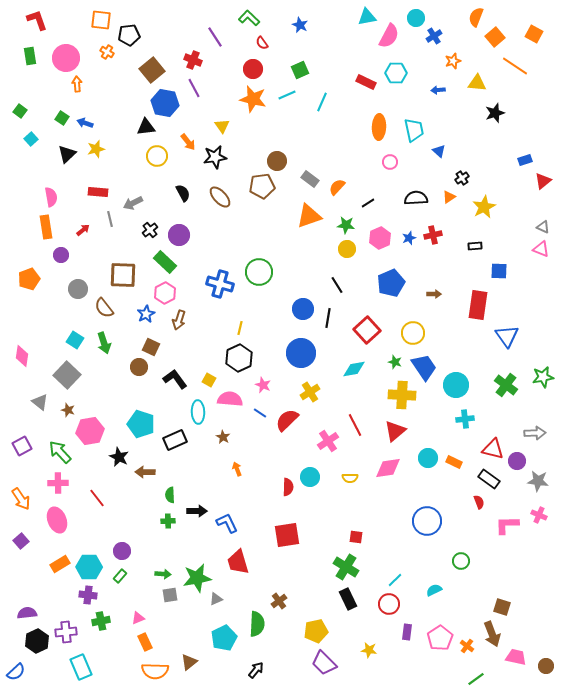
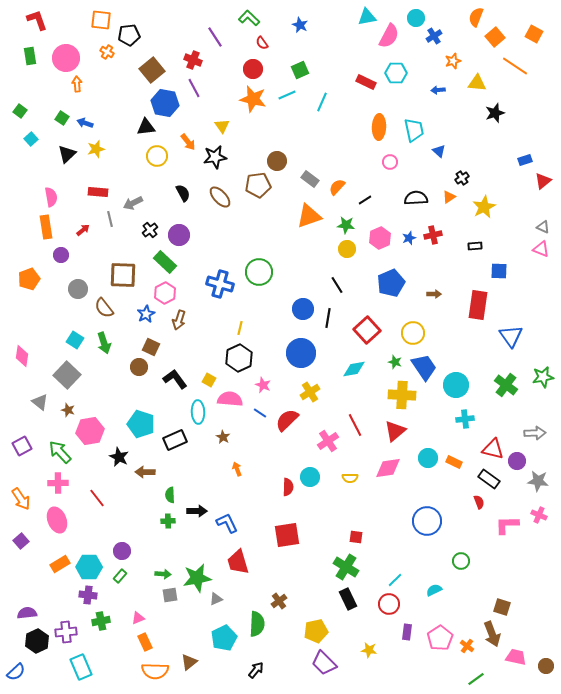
brown pentagon at (262, 186): moved 4 px left, 1 px up
black line at (368, 203): moved 3 px left, 3 px up
blue triangle at (507, 336): moved 4 px right
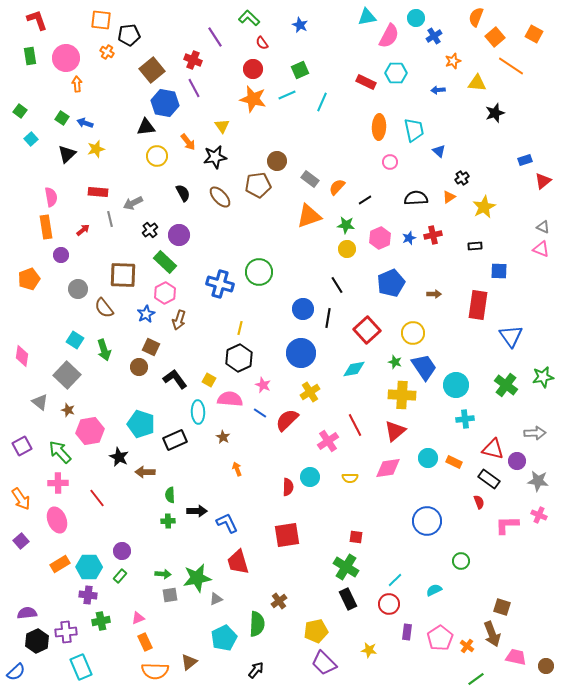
orange line at (515, 66): moved 4 px left
green arrow at (104, 343): moved 7 px down
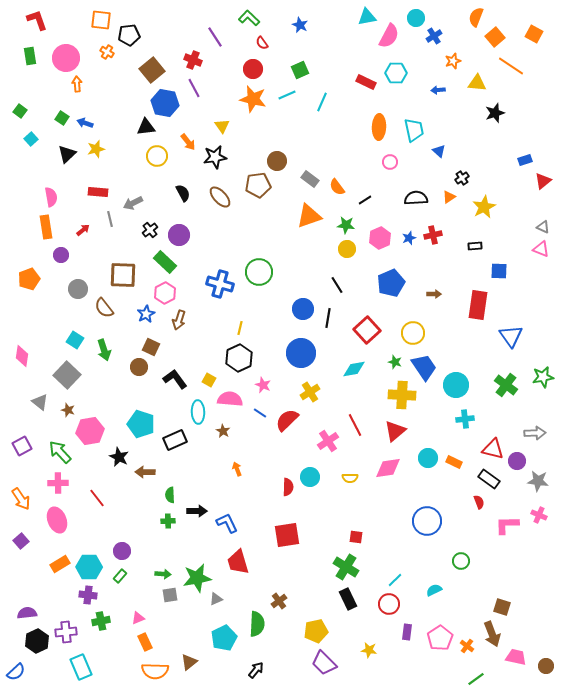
orange semicircle at (337, 187): rotated 78 degrees counterclockwise
brown star at (223, 437): moved 6 px up
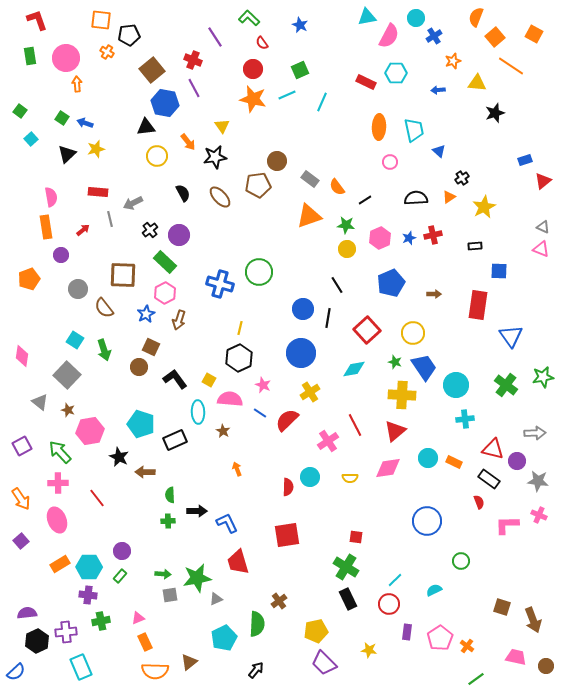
brown arrow at (492, 634): moved 41 px right, 14 px up
